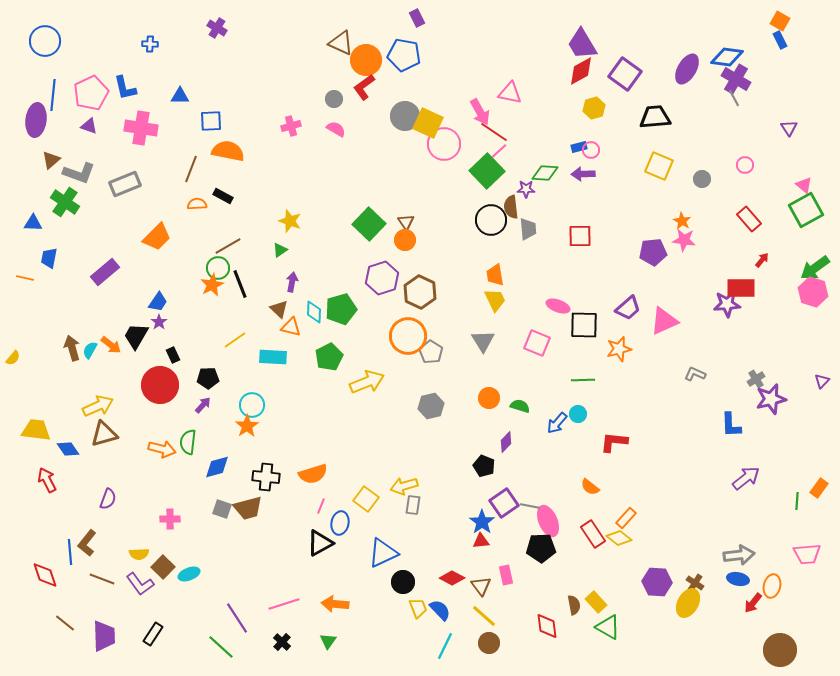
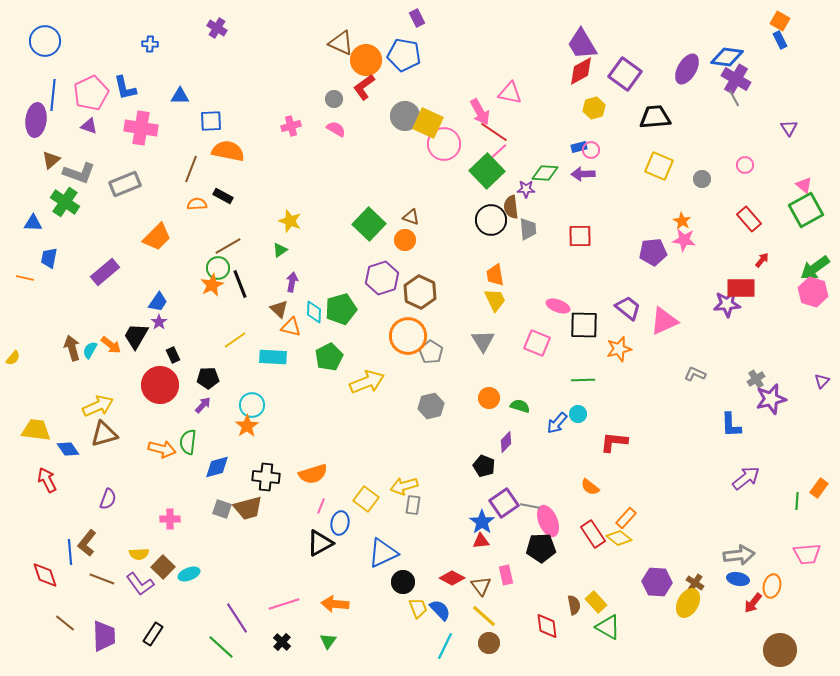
brown triangle at (406, 222): moved 5 px right, 5 px up; rotated 36 degrees counterclockwise
purple trapezoid at (628, 308): rotated 100 degrees counterclockwise
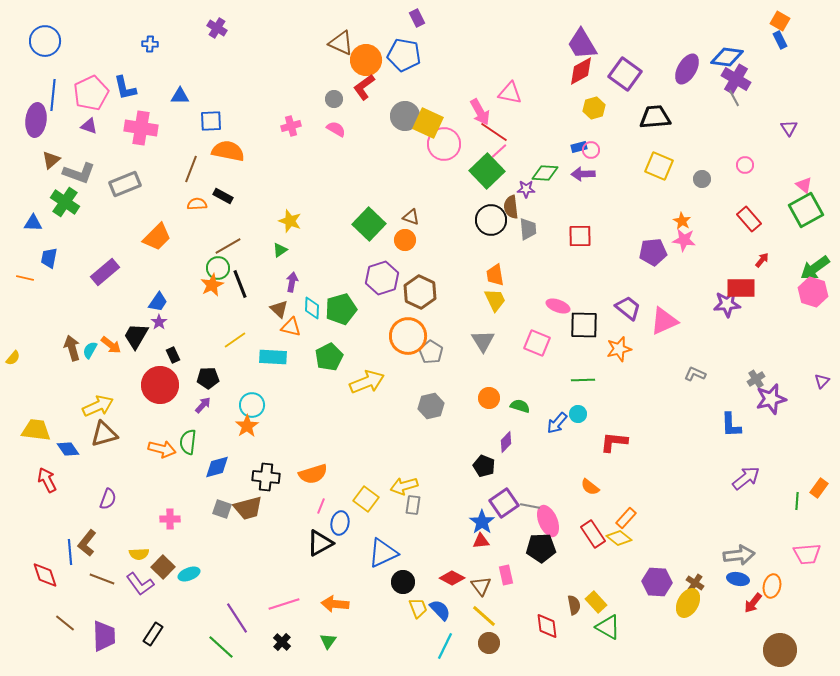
cyan diamond at (314, 312): moved 2 px left, 4 px up
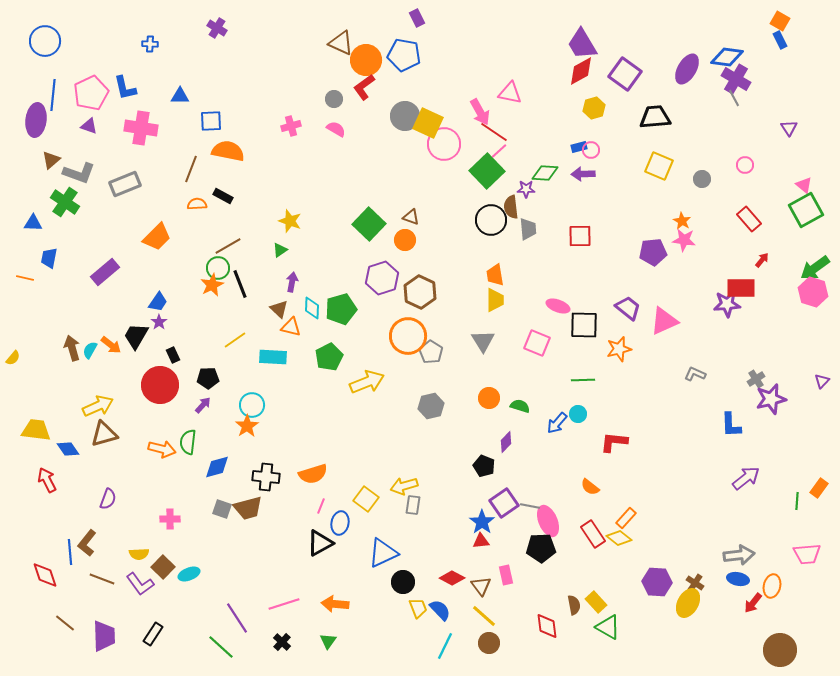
yellow trapezoid at (495, 300): rotated 25 degrees clockwise
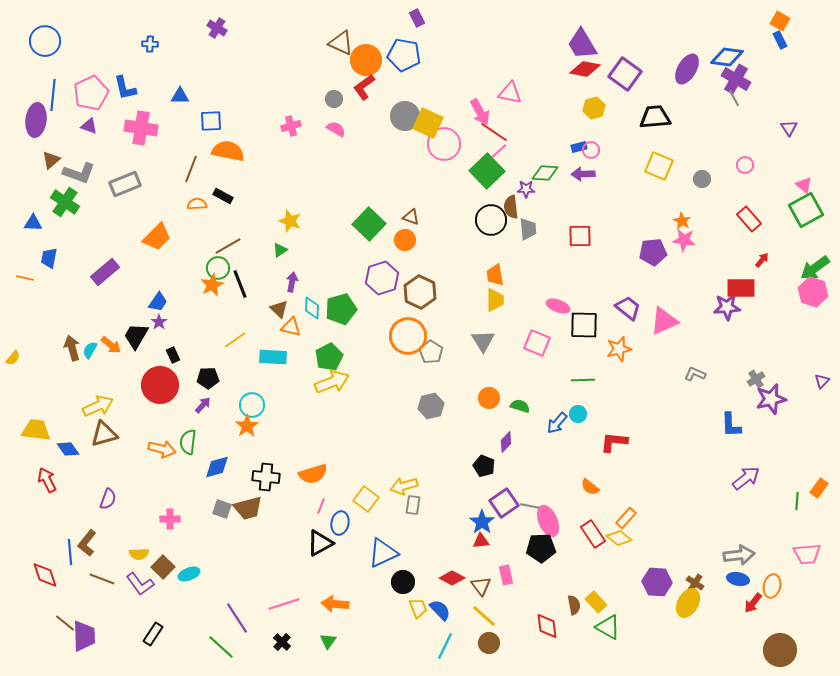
red diamond at (581, 71): moved 4 px right, 2 px up; rotated 40 degrees clockwise
purple star at (727, 304): moved 3 px down
yellow arrow at (367, 382): moved 35 px left
purple trapezoid at (104, 636): moved 20 px left
